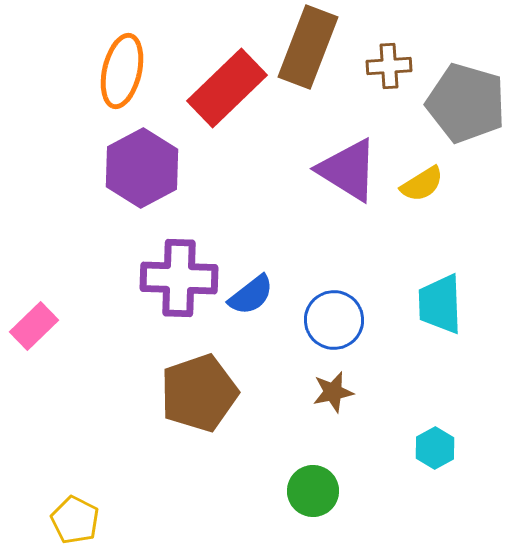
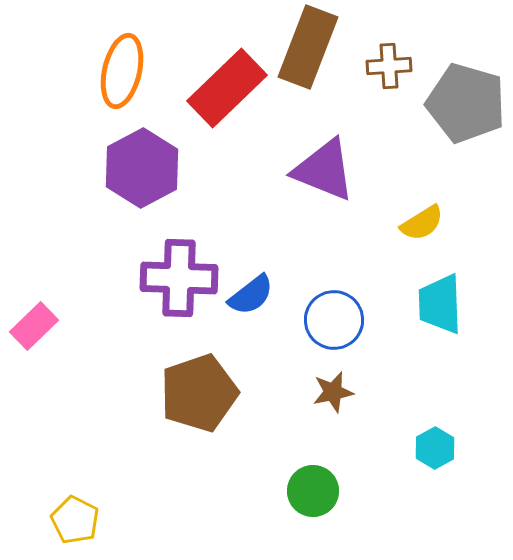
purple triangle: moved 24 px left; rotated 10 degrees counterclockwise
yellow semicircle: moved 39 px down
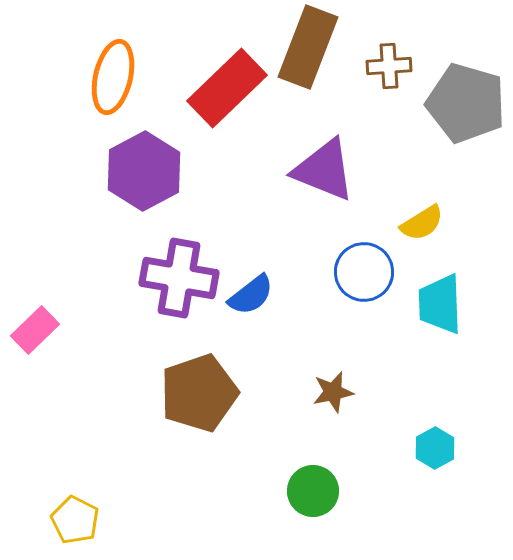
orange ellipse: moved 9 px left, 6 px down
purple hexagon: moved 2 px right, 3 px down
purple cross: rotated 8 degrees clockwise
blue circle: moved 30 px right, 48 px up
pink rectangle: moved 1 px right, 4 px down
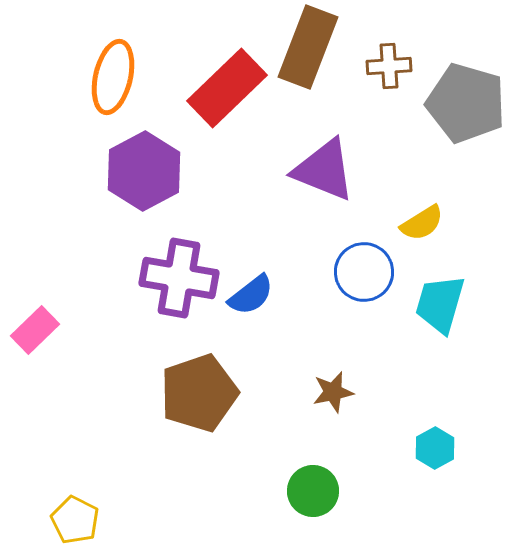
cyan trapezoid: rotated 18 degrees clockwise
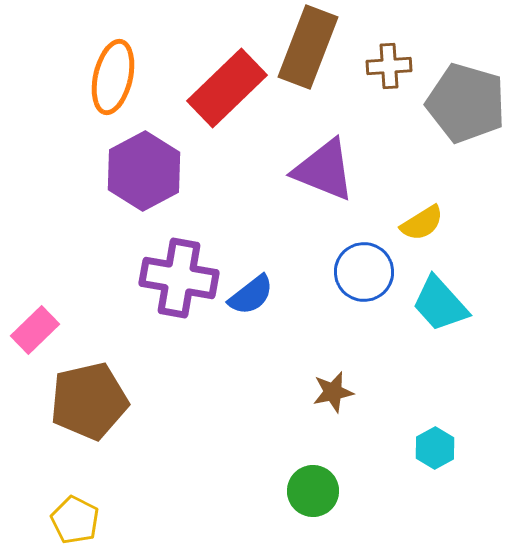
cyan trapezoid: rotated 58 degrees counterclockwise
brown pentagon: moved 110 px left, 8 px down; rotated 6 degrees clockwise
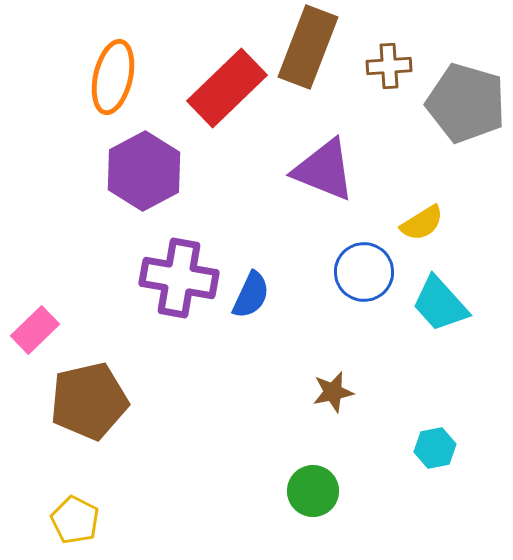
blue semicircle: rotated 27 degrees counterclockwise
cyan hexagon: rotated 18 degrees clockwise
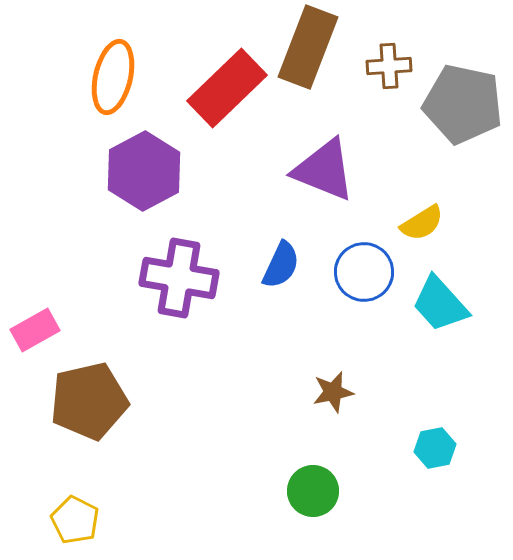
gray pentagon: moved 3 px left, 1 px down; rotated 4 degrees counterclockwise
blue semicircle: moved 30 px right, 30 px up
pink rectangle: rotated 15 degrees clockwise
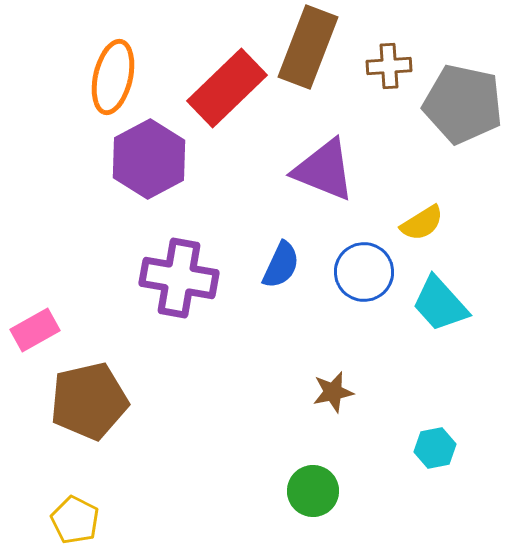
purple hexagon: moved 5 px right, 12 px up
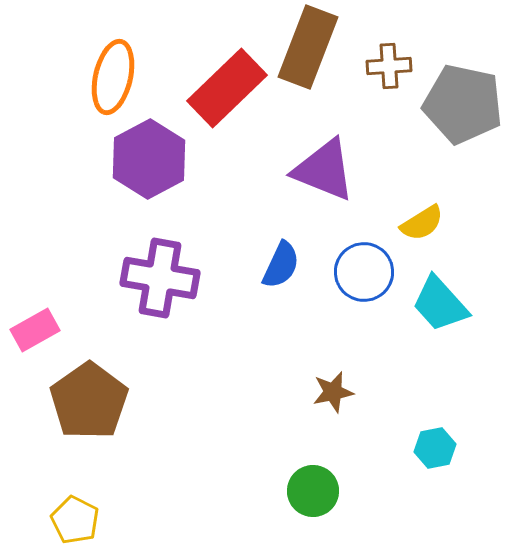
purple cross: moved 19 px left
brown pentagon: rotated 22 degrees counterclockwise
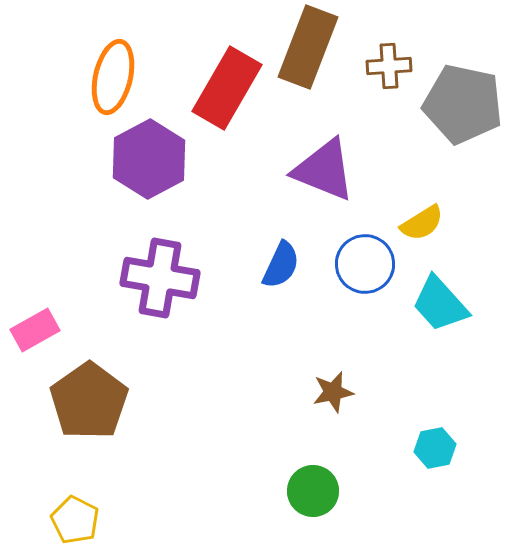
red rectangle: rotated 16 degrees counterclockwise
blue circle: moved 1 px right, 8 px up
